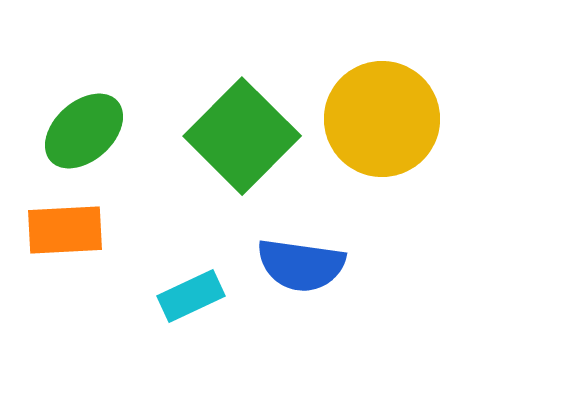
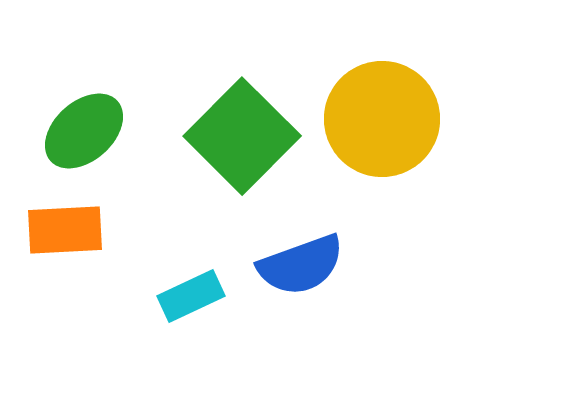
blue semicircle: rotated 28 degrees counterclockwise
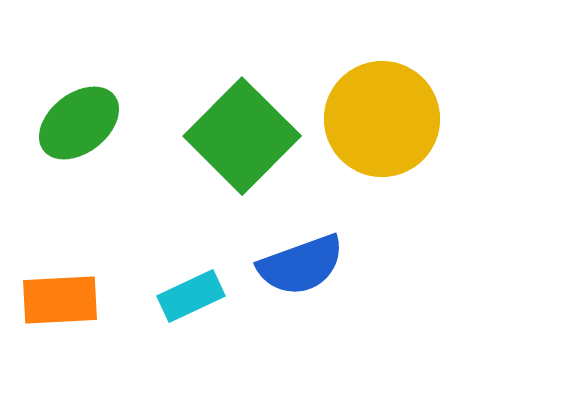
green ellipse: moved 5 px left, 8 px up; rotated 4 degrees clockwise
orange rectangle: moved 5 px left, 70 px down
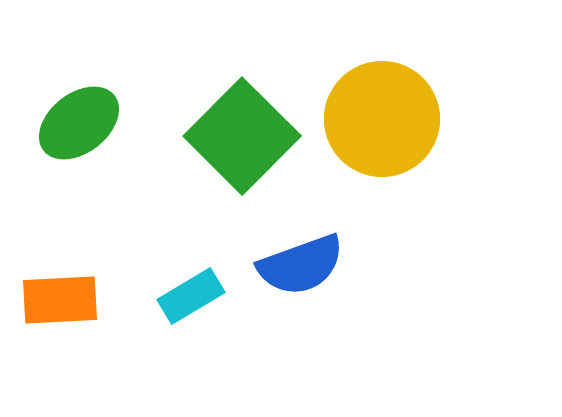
cyan rectangle: rotated 6 degrees counterclockwise
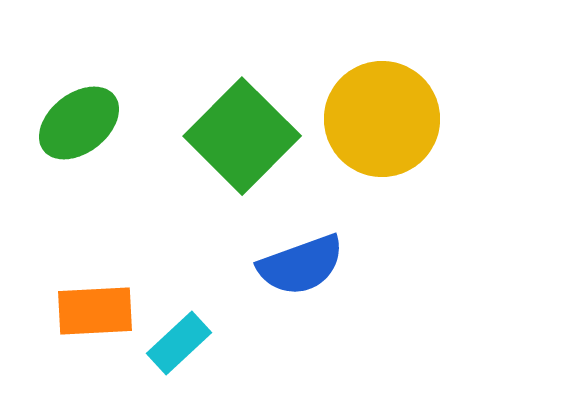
cyan rectangle: moved 12 px left, 47 px down; rotated 12 degrees counterclockwise
orange rectangle: moved 35 px right, 11 px down
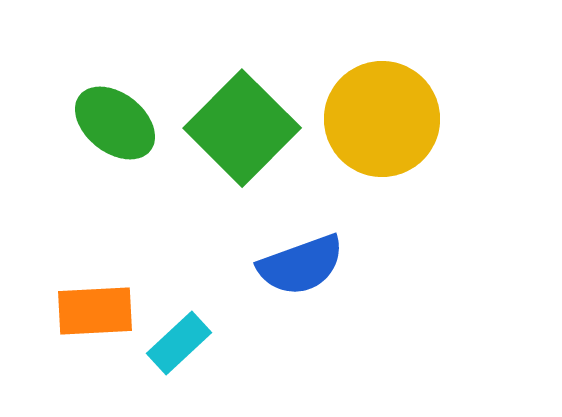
green ellipse: moved 36 px right; rotated 76 degrees clockwise
green square: moved 8 px up
